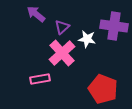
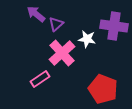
purple triangle: moved 6 px left, 3 px up
pink rectangle: rotated 24 degrees counterclockwise
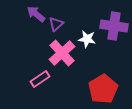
red pentagon: rotated 20 degrees clockwise
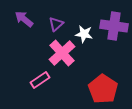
purple arrow: moved 12 px left, 5 px down
white star: moved 3 px left, 5 px up
pink rectangle: moved 1 px down
red pentagon: rotated 8 degrees counterclockwise
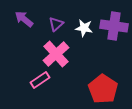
white star: moved 6 px up
pink cross: moved 6 px left, 1 px down
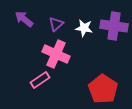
pink cross: rotated 24 degrees counterclockwise
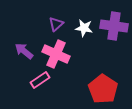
purple arrow: moved 32 px down
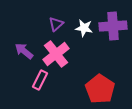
purple cross: moved 1 px left; rotated 12 degrees counterclockwise
pink cross: rotated 28 degrees clockwise
pink rectangle: rotated 30 degrees counterclockwise
red pentagon: moved 3 px left
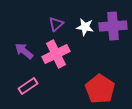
white star: moved 1 px right, 1 px up
pink cross: rotated 12 degrees clockwise
pink rectangle: moved 12 px left, 6 px down; rotated 30 degrees clockwise
